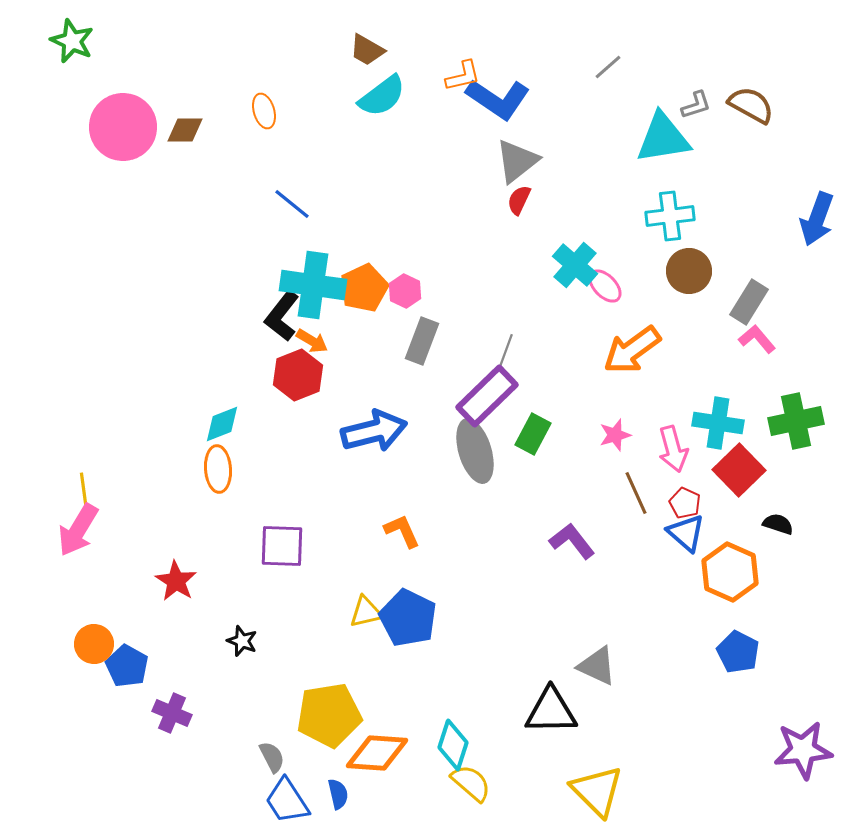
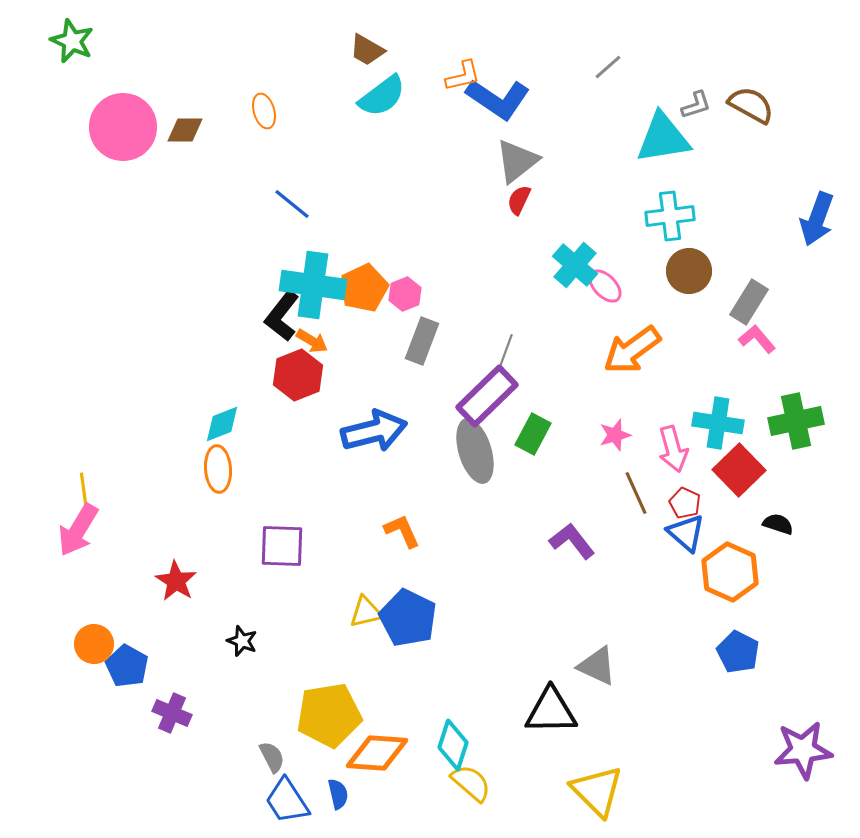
pink hexagon at (405, 291): moved 3 px down; rotated 12 degrees clockwise
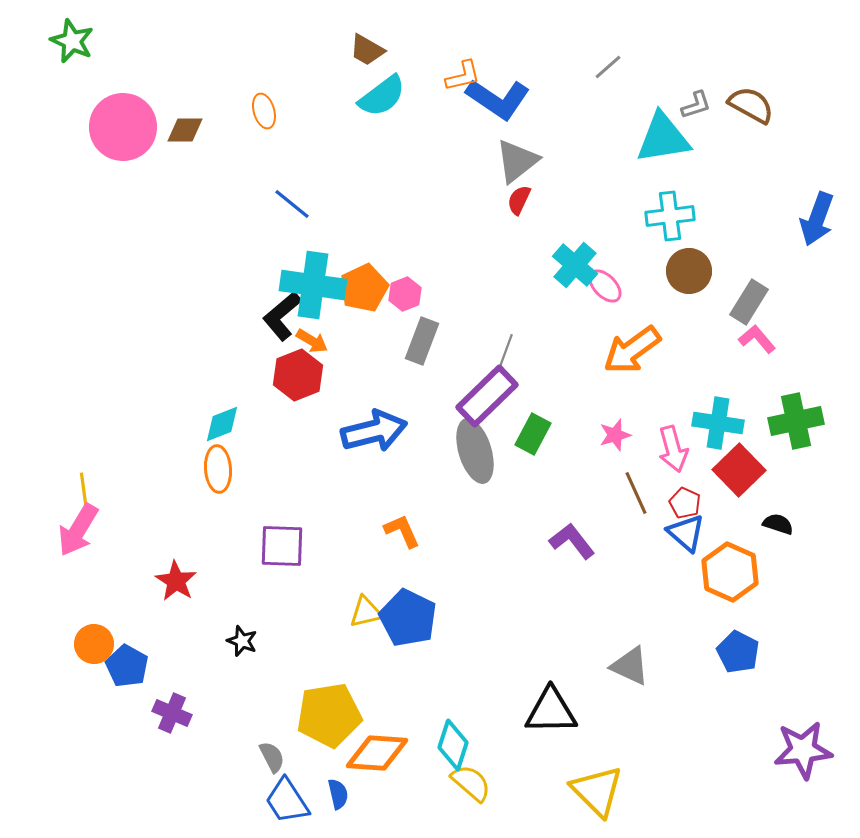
black L-shape at (282, 316): rotated 12 degrees clockwise
gray triangle at (597, 666): moved 33 px right
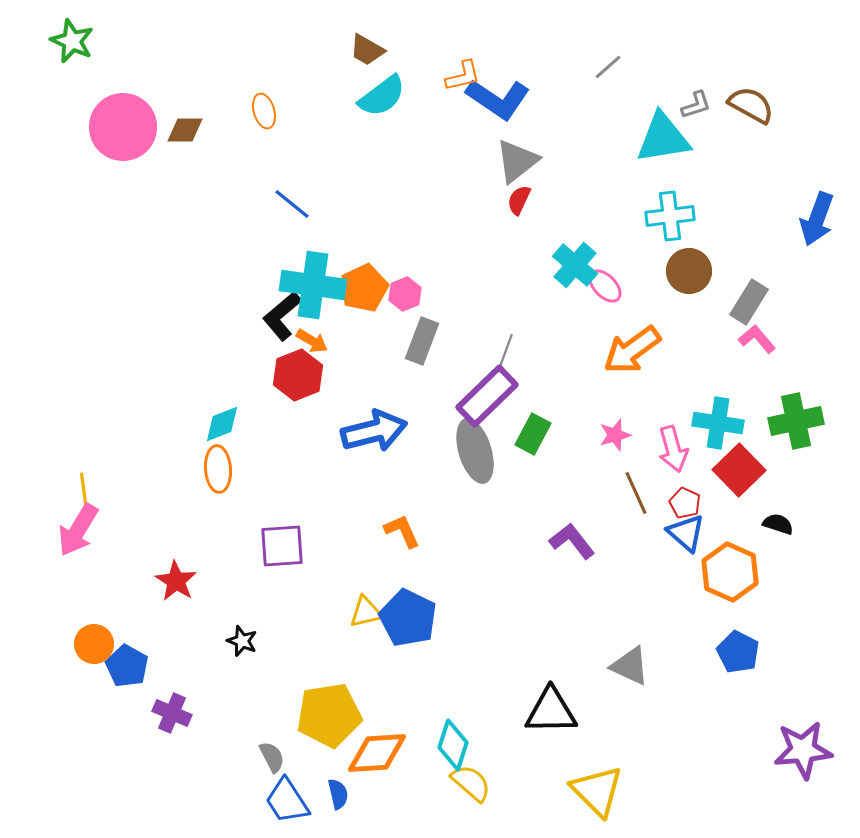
purple square at (282, 546): rotated 6 degrees counterclockwise
orange diamond at (377, 753): rotated 8 degrees counterclockwise
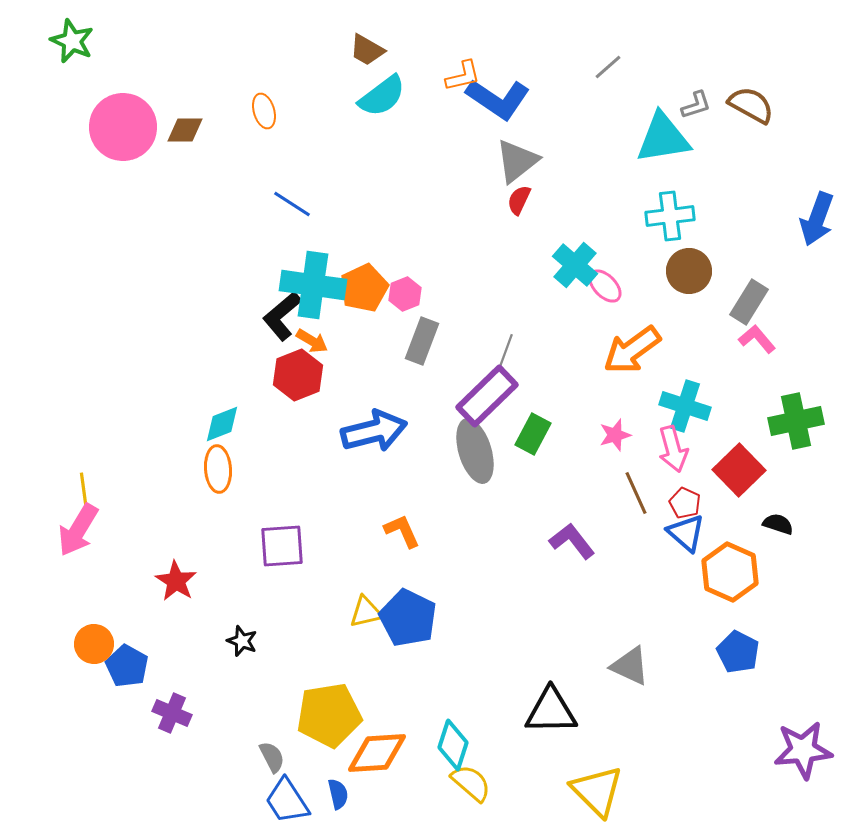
blue line at (292, 204): rotated 6 degrees counterclockwise
cyan cross at (718, 423): moved 33 px left, 17 px up; rotated 9 degrees clockwise
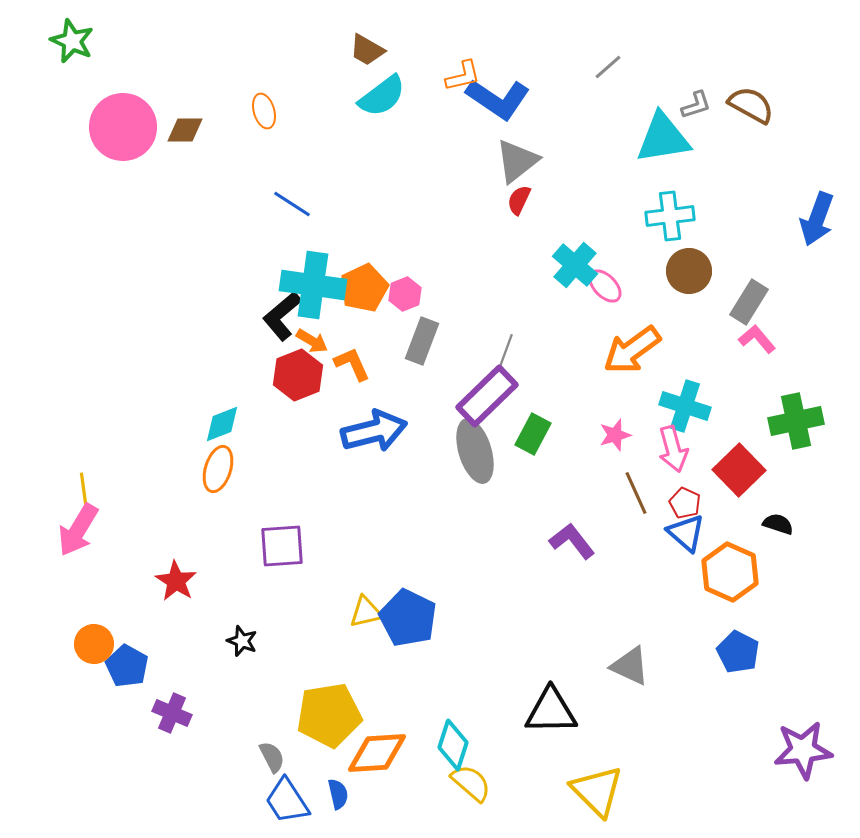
orange ellipse at (218, 469): rotated 21 degrees clockwise
orange L-shape at (402, 531): moved 50 px left, 167 px up
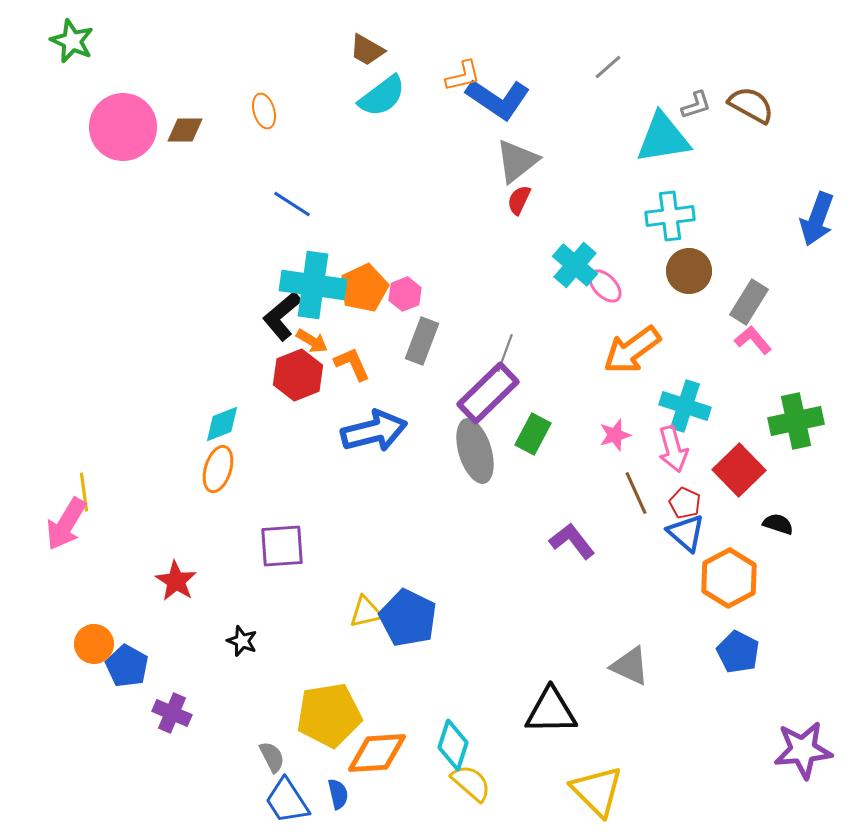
pink L-shape at (757, 339): moved 4 px left, 1 px down
purple rectangle at (487, 396): moved 1 px right, 3 px up
pink arrow at (78, 530): moved 12 px left, 6 px up
orange hexagon at (730, 572): moved 1 px left, 6 px down; rotated 8 degrees clockwise
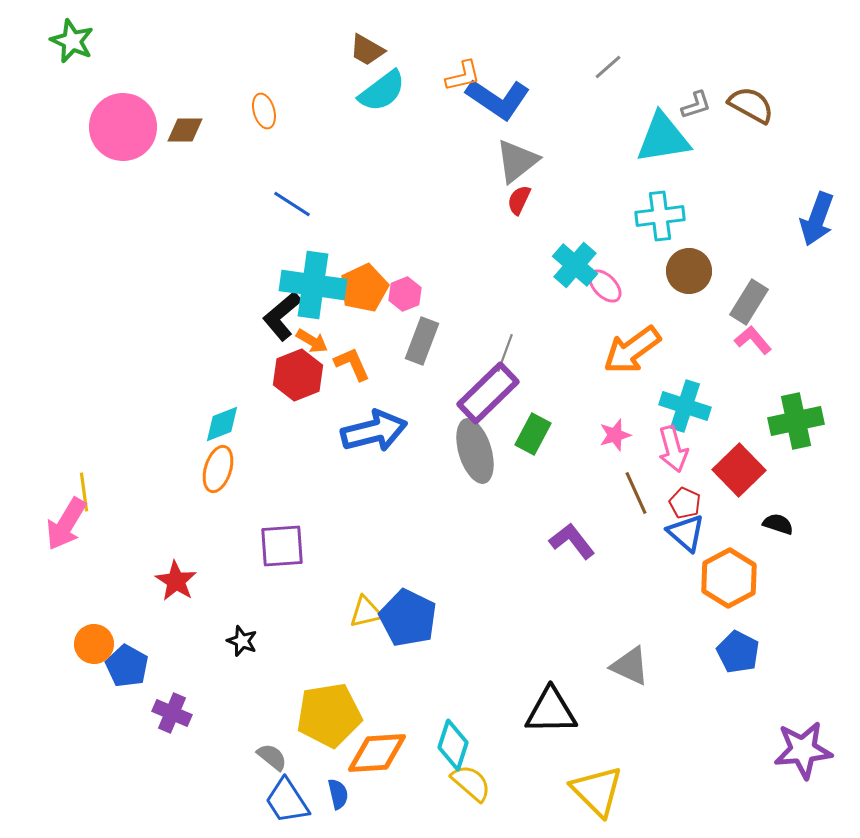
cyan semicircle at (382, 96): moved 5 px up
cyan cross at (670, 216): moved 10 px left
gray semicircle at (272, 757): rotated 24 degrees counterclockwise
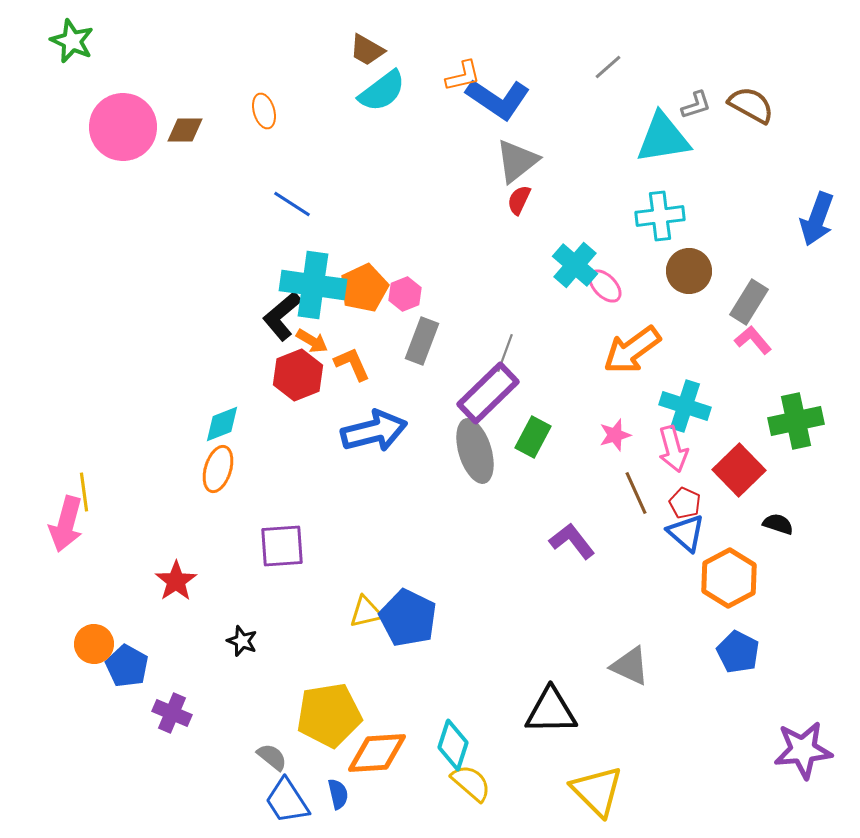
green rectangle at (533, 434): moved 3 px down
pink arrow at (66, 524): rotated 16 degrees counterclockwise
red star at (176, 581): rotated 6 degrees clockwise
